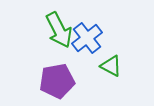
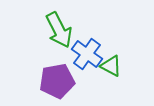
blue cross: moved 16 px down; rotated 16 degrees counterclockwise
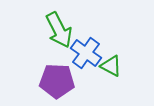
blue cross: moved 1 px left, 1 px up
purple pentagon: rotated 12 degrees clockwise
